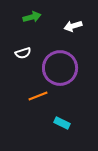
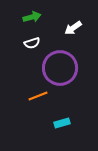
white arrow: moved 2 px down; rotated 18 degrees counterclockwise
white semicircle: moved 9 px right, 10 px up
cyan rectangle: rotated 42 degrees counterclockwise
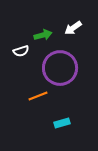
green arrow: moved 11 px right, 18 px down
white semicircle: moved 11 px left, 8 px down
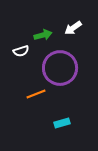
orange line: moved 2 px left, 2 px up
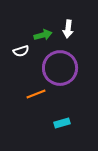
white arrow: moved 5 px left, 1 px down; rotated 48 degrees counterclockwise
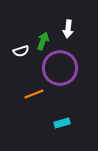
green arrow: moved 6 px down; rotated 54 degrees counterclockwise
orange line: moved 2 px left
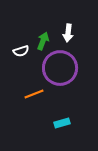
white arrow: moved 4 px down
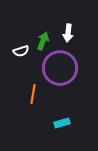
orange line: moved 1 px left; rotated 60 degrees counterclockwise
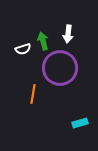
white arrow: moved 1 px down
green arrow: rotated 36 degrees counterclockwise
white semicircle: moved 2 px right, 2 px up
cyan rectangle: moved 18 px right
